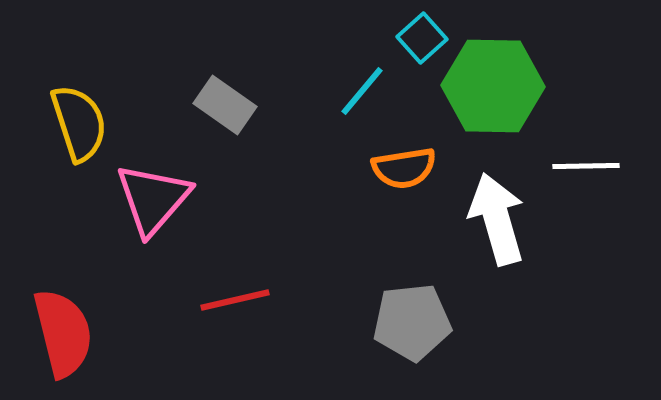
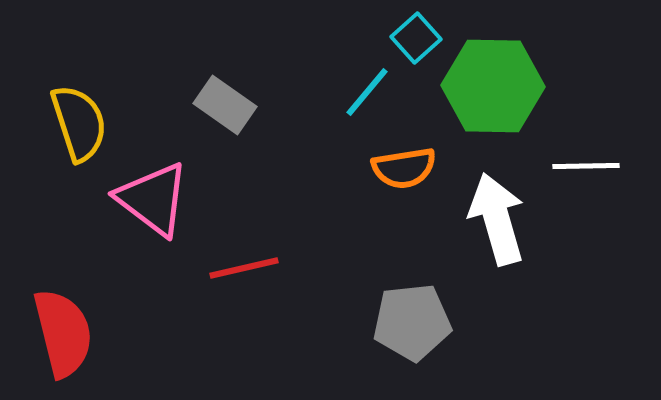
cyan square: moved 6 px left
cyan line: moved 5 px right, 1 px down
pink triangle: rotated 34 degrees counterclockwise
red line: moved 9 px right, 32 px up
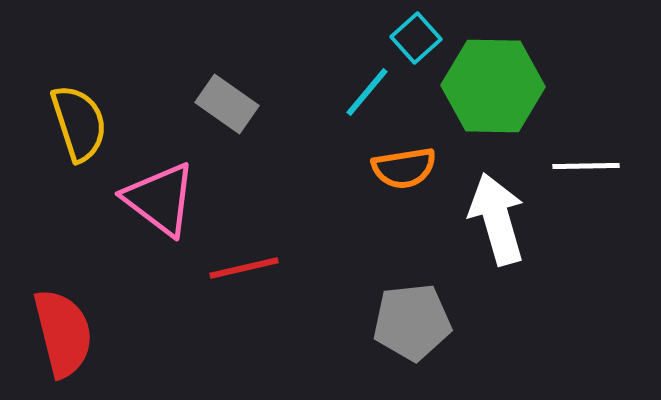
gray rectangle: moved 2 px right, 1 px up
pink triangle: moved 7 px right
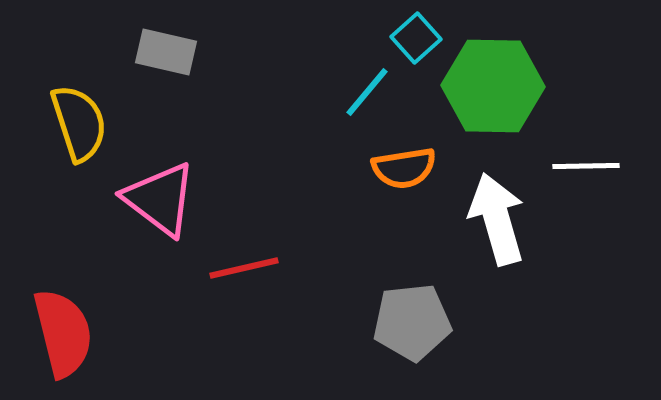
gray rectangle: moved 61 px left, 52 px up; rotated 22 degrees counterclockwise
